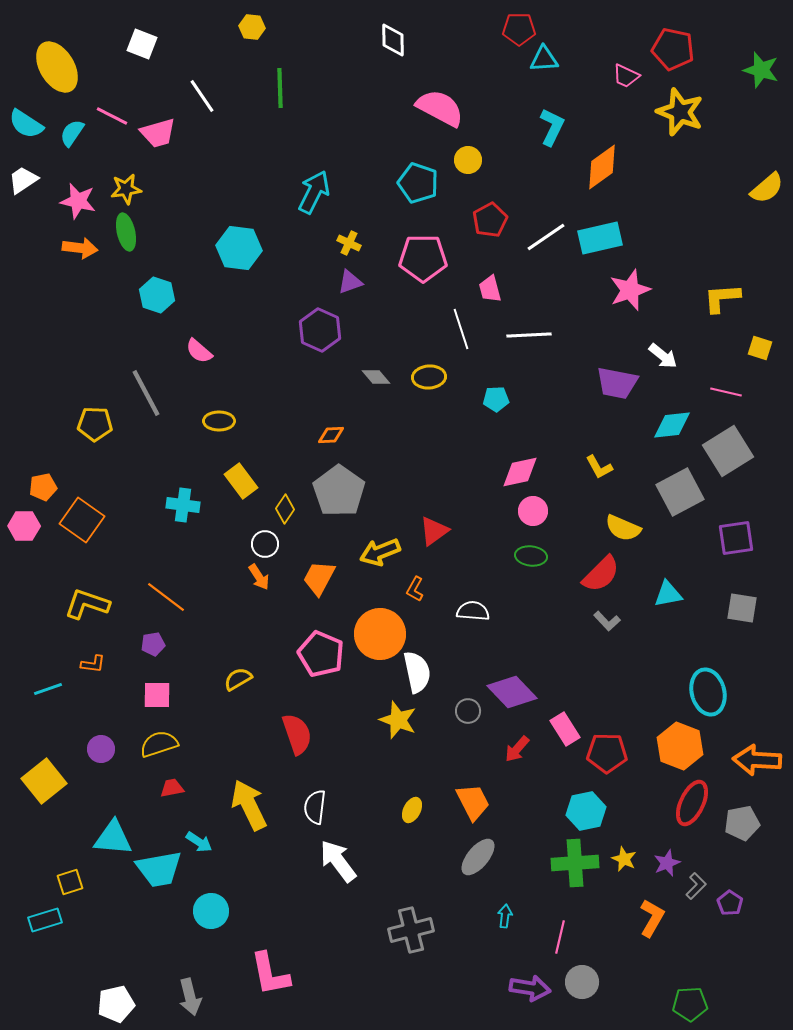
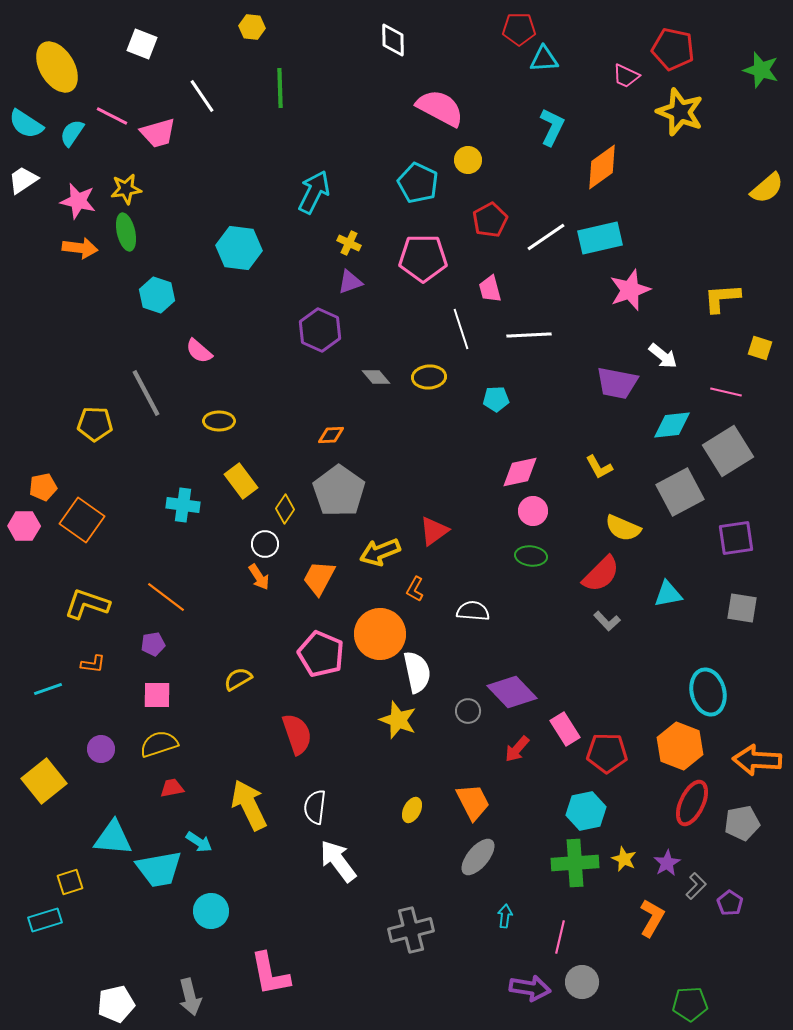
cyan pentagon at (418, 183): rotated 6 degrees clockwise
purple star at (667, 863): rotated 8 degrees counterclockwise
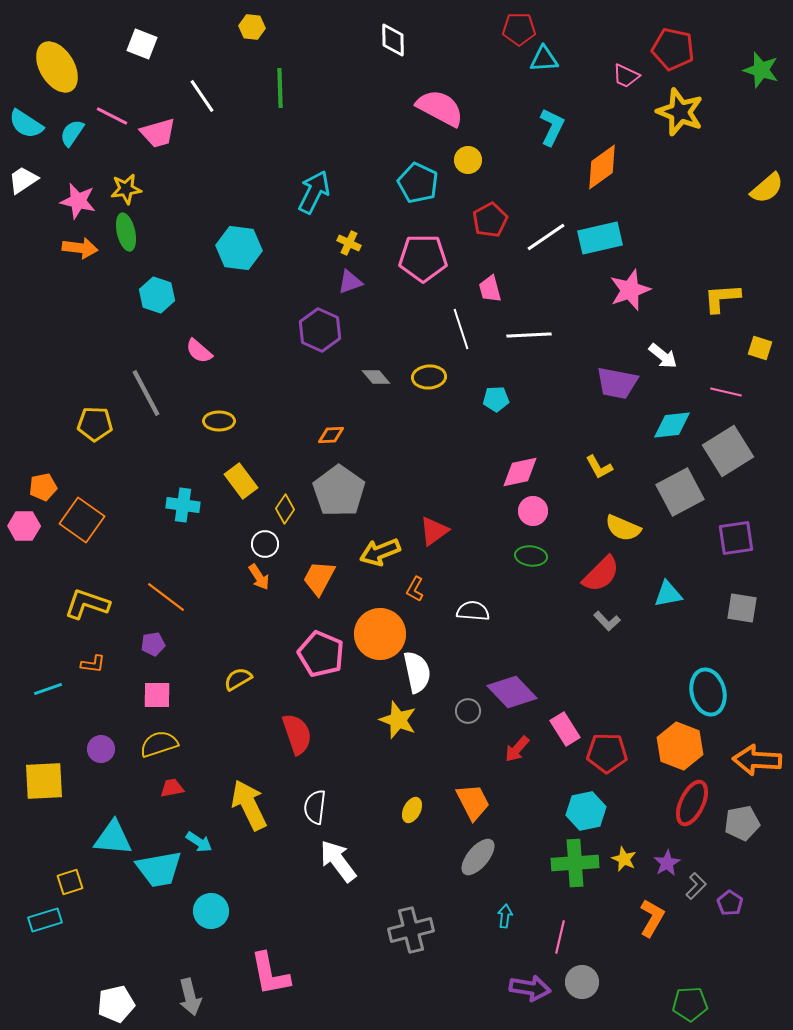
yellow square at (44, 781): rotated 36 degrees clockwise
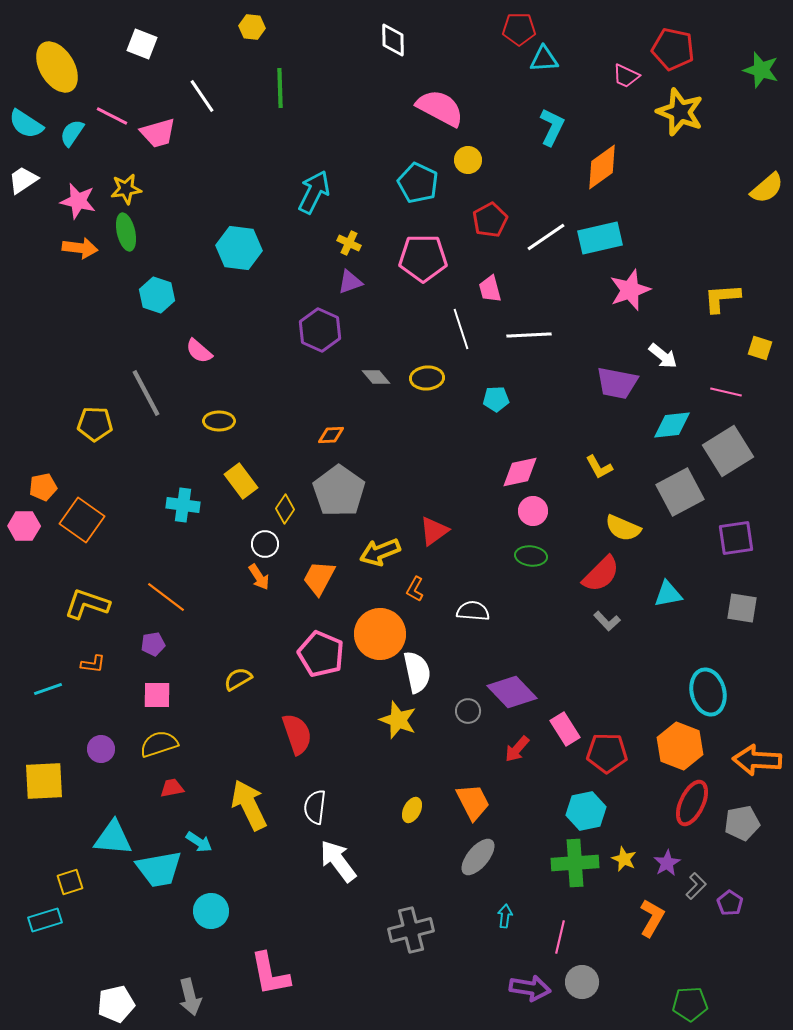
yellow ellipse at (429, 377): moved 2 px left, 1 px down
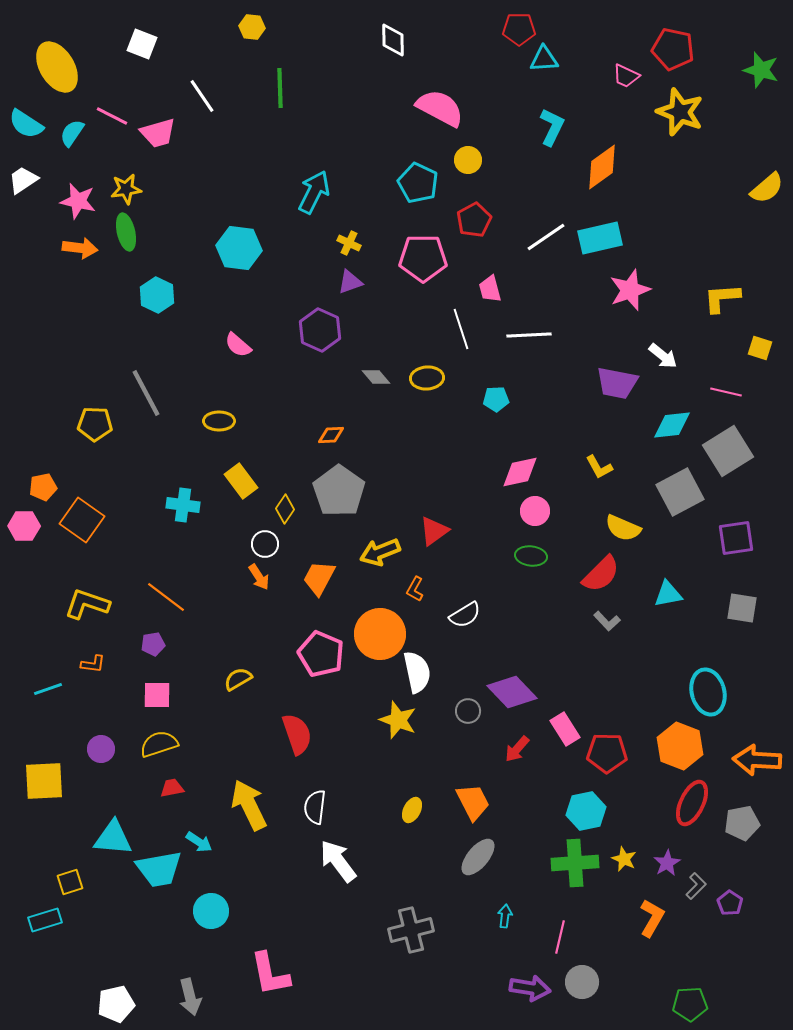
red pentagon at (490, 220): moved 16 px left
cyan hexagon at (157, 295): rotated 8 degrees clockwise
pink semicircle at (199, 351): moved 39 px right, 6 px up
pink circle at (533, 511): moved 2 px right
white semicircle at (473, 611): moved 8 px left, 4 px down; rotated 144 degrees clockwise
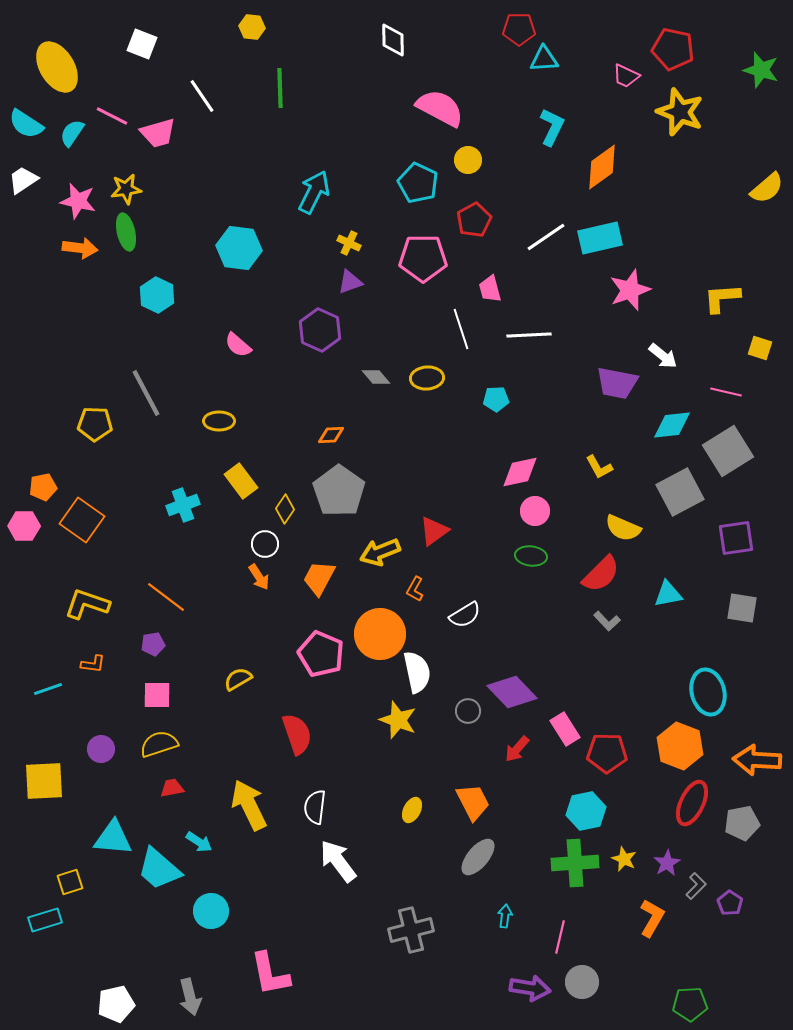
cyan cross at (183, 505): rotated 28 degrees counterclockwise
cyan trapezoid at (159, 869): rotated 51 degrees clockwise
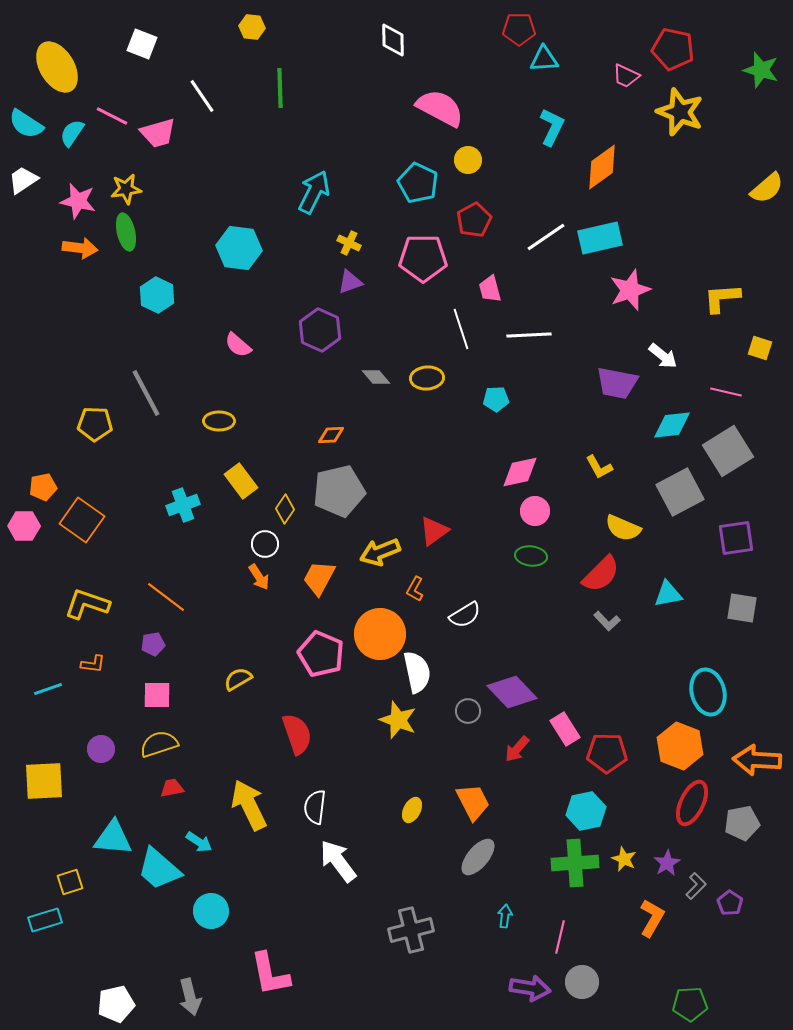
gray pentagon at (339, 491): rotated 24 degrees clockwise
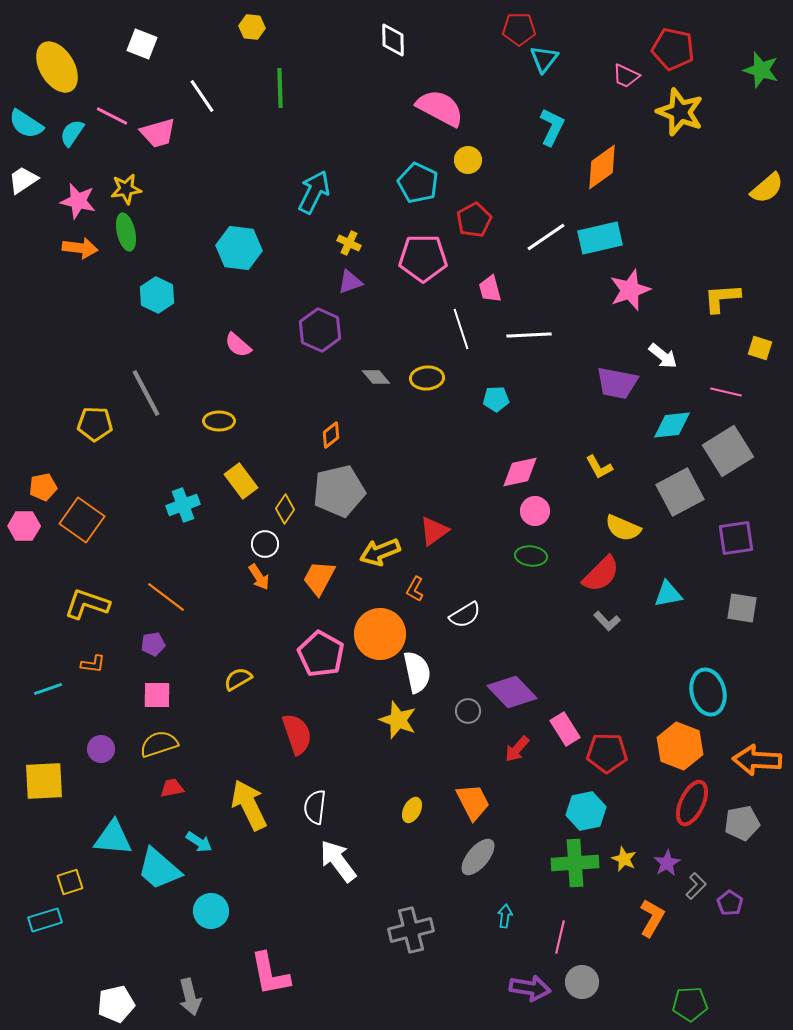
cyan triangle at (544, 59): rotated 48 degrees counterclockwise
orange diamond at (331, 435): rotated 36 degrees counterclockwise
pink pentagon at (321, 654): rotated 6 degrees clockwise
